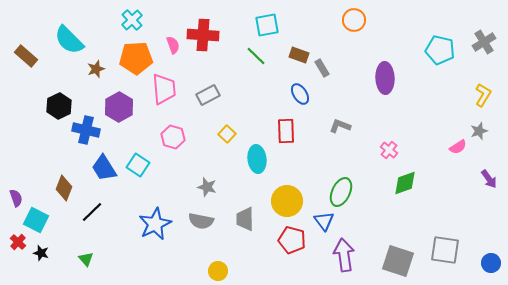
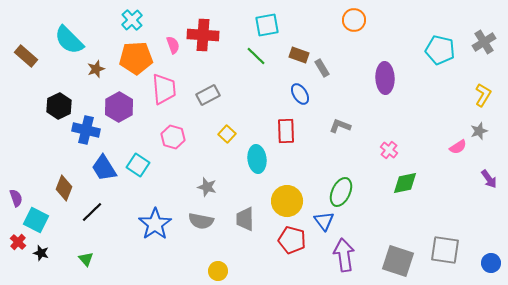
green diamond at (405, 183): rotated 8 degrees clockwise
blue star at (155, 224): rotated 8 degrees counterclockwise
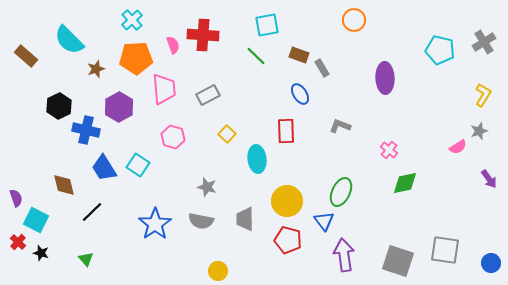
brown diamond at (64, 188): moved 3 px up; rotated 35 degrees counterclockwise
red pentagon at (292, 240): moved 4 px left
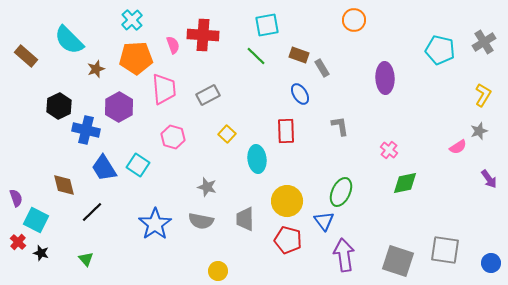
gray L-shape at (340, 126): rotated 60 degrees clockwise
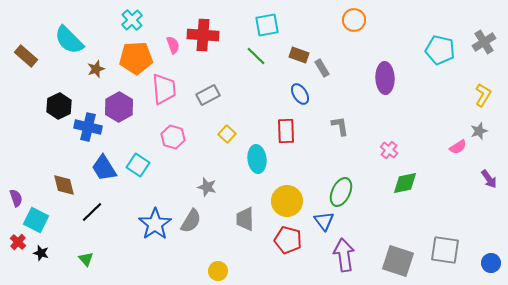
blue cross at (86, 130): moved 2 px right, 3 px up
gray semicircle at (201, 221): moved 10 px left; rotated 70 degrees counterclockwise
